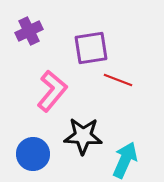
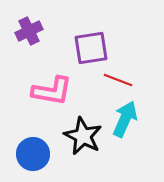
pink L-shape: rotated 60 degrees clockwise
black star: rotated 24 degrees clockwise
cyan arrow: moved 41 px up
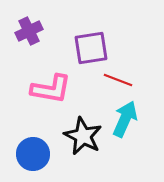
pink L-shape: moved 1 px left, 2 px up
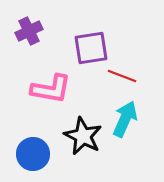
red line: moved 4 px right, 4 px up
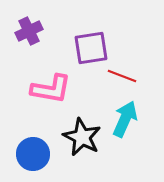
black star: moved 1 px left, 1 px down
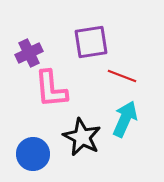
purple cross: moved 22 px down
purple square: moved 6 px up
pink L-shape: rotated 75 degrees clockwise
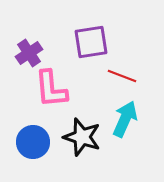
purple cross: rotated 8 degrees counterclockwise
black star: rotated 9 degrees counterclockwise
blue circle: moved 12 px up
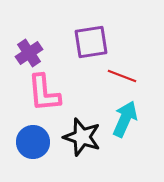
pink L-shape: moved 7 px left, 4 px down
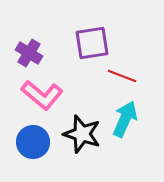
purple square: moved 1 px right, 1 px down
purple cross: rotated 24 degrees counterclockwise
pink L-shape: moved 2 px left, 2 px down; rotated 45 degrees counterclockwise
black star: moved 3 px up
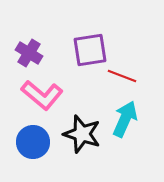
purple square: moved 2 px left, 7 px down
